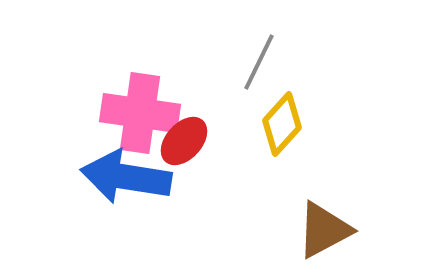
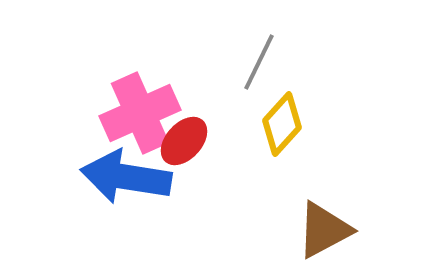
pink cross: rotated 32 degrees counterclockwise
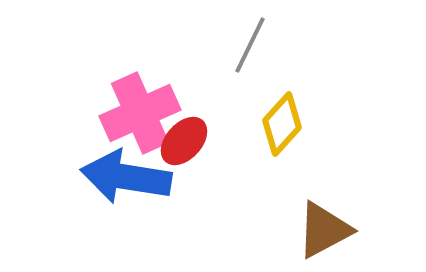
gray line: moved 9 px left, 17 px up
